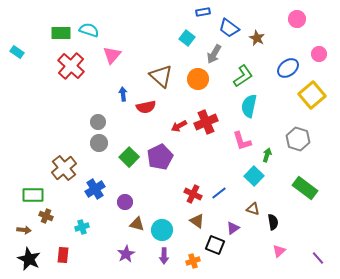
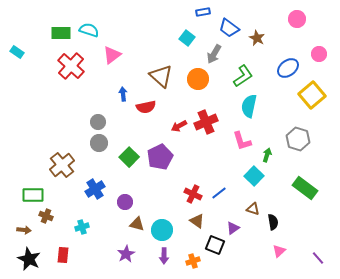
pink triangle at (112, 55): rotated 12 degrees clockwise
brown cross at (64, 168): moved 2 px left, 3 px up
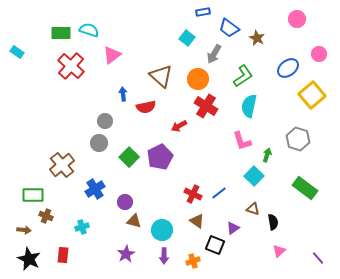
gray circle at (98, 122): moved 7 px right, 1 px up
red cross at (206, 122): moved 16 px up; rotated 35 degrees counterclockwise
brown triangle at (137, 224): moved 3 px left, 3 px up
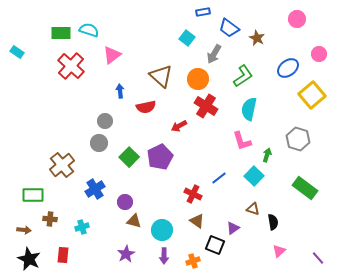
blue arrow at (123, 94): moved 3 px left, 3 px up
cyan semicircle at (249, 106): moved 3 px down
blue line at (219, 193): moved 15 px up
brown cross at (46, 216): moved 4 px right, 3 px down; rotated 16 degrees counterclockwise
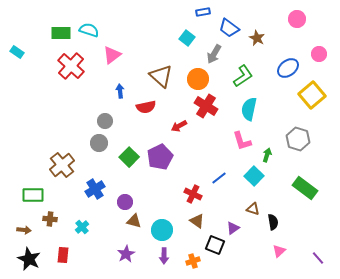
cyan cross at (82, 227): rotated 24 degrees counterclockwise
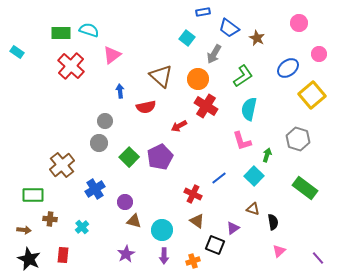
pink circle at (297, 19): moved 2 px right, 4 px down
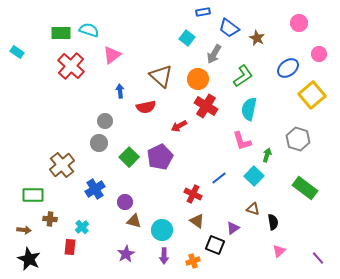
red rectangle at (63, 255): moved 7 px right, 8 px up
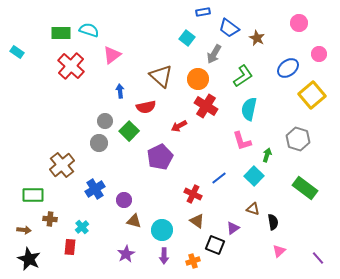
green square at (129, 157): moved 26 px up
purple circle at (125, 202): moved 1 px left, 2 px up
